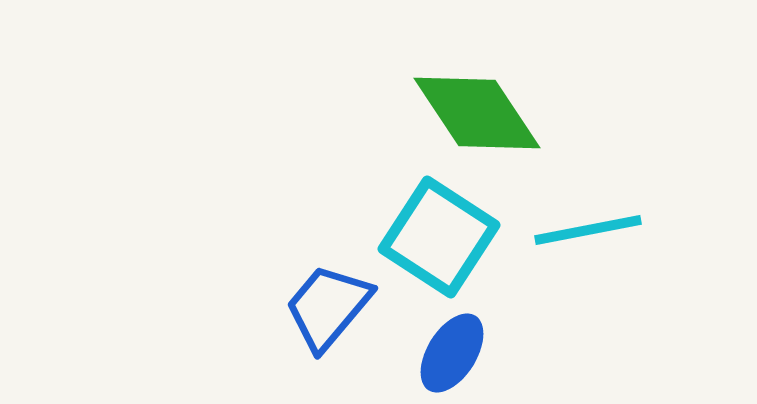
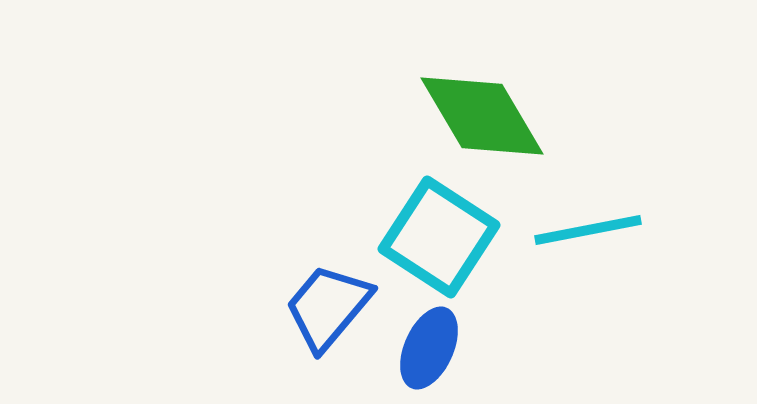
green diamond: moved 5 px right, 3 px down; rotated 3 degrees clockwise
blue ellipse: moved 23 px left, 5 px up; rotated 8 degrees counterclockwise
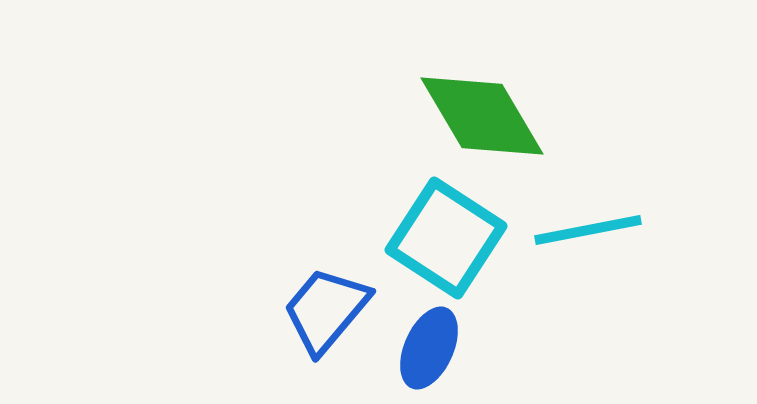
cyan square: moved 7 px right, 1 px down
blue trapezoid: moved 2 px left, 3 px down
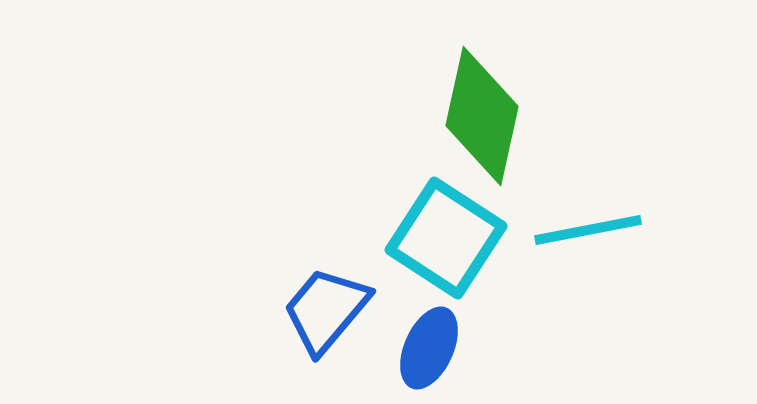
green diamond: rotated 43 degrees clockwise
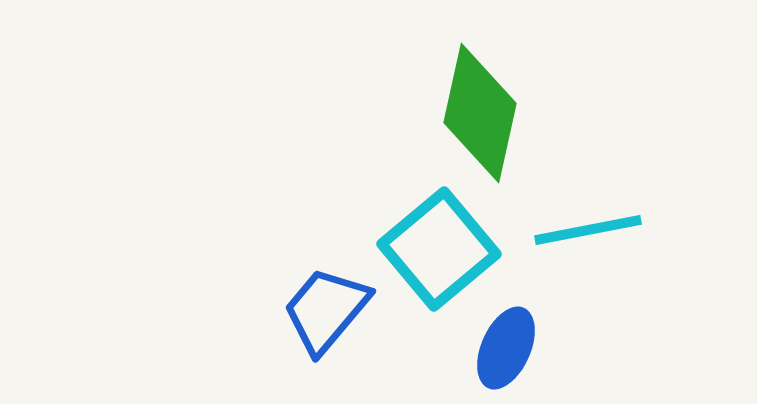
green diamond: moved 2 px left, 3 px up
cyan square: moved 7 px left, 11 px down; rotated 17 degrees clockwise
blue ellipse: moved 77 px right
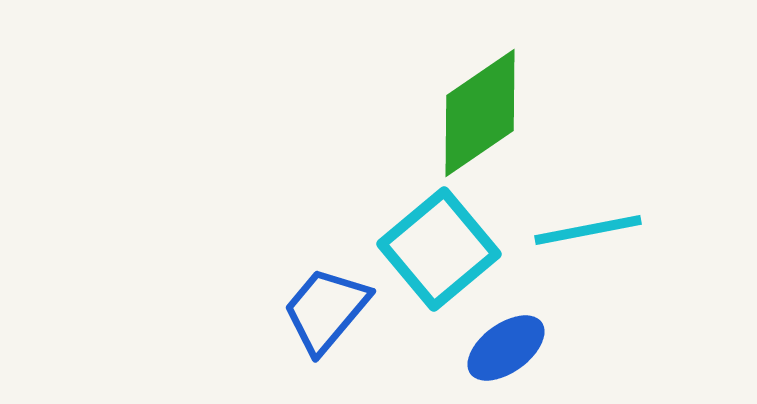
green diamond: rotated 43 degrees clockwise
blue ellipse: rotated 30 degrees clockwise
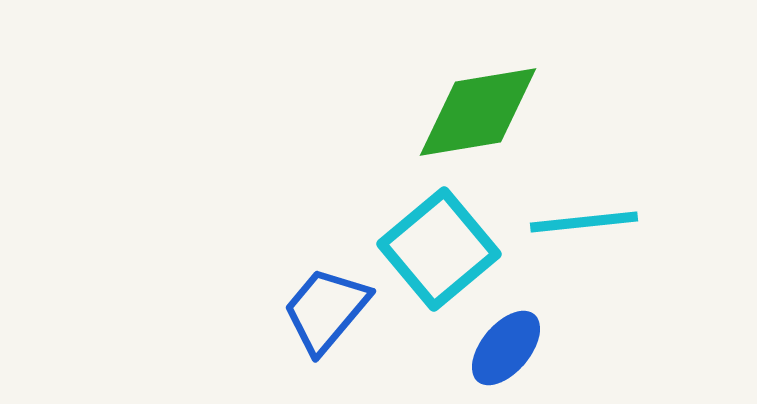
green diamond: moved 2 px left, 1 px up; rotated 25 degrees clockwise
cyan line: moved 4 px left, 8 px up; rotated 5 degrees clockwise
blue ellipse: rotated 14 degrees counterclockwise
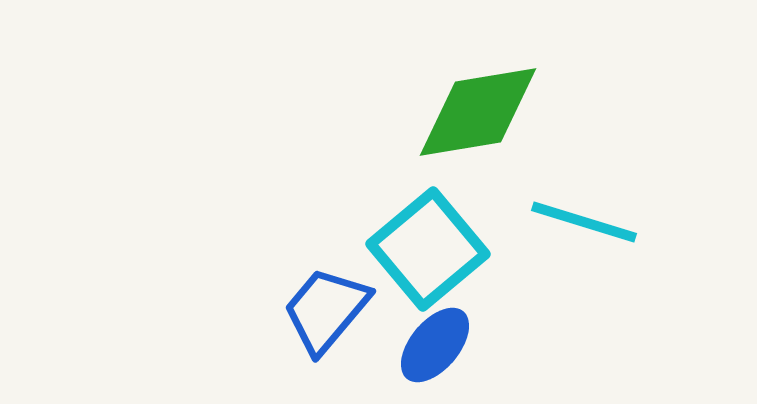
cyan line: rotated 23 degrees clockwise
cyan square: moved 11 px left
blue ellipse: moved 71 px left, 3 px up
